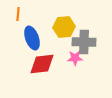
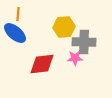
blue ellipse: moved 17 px left, 5 px up; rotated 30 degrees counterclockwise
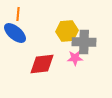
yellow hexagon: moved 3 px right, 4 px down
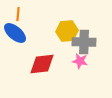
pink star: moved 5 px right, 3 px down; rotated 14 degrees clockwise
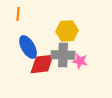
blue ellipse: moved 13 px right, 14 px down; rotated 20 degrees clockwise
gray cross: moved 21 px left, 13 px down
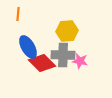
red diamond: moved 1 px up; rotated 52 degrees clockwise
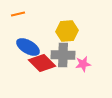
orange line: rotated 72 degrees clockwise
blue ellipse: rotated 30 degrees counterclockwise
pink star: moved 3 px right, 3 px down; rotated 21 degrees counterclockwise
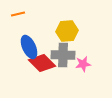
blue ellipse: moved 1 px right; rotated 35 degrees clockwise
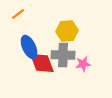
orange line: rotated 24 degrees counterclockwise
red diamond: rotated 24 degrees clockwise
